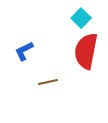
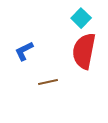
red semicircle: moved 2 px left
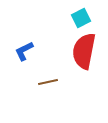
cyan square: rotated 18 degrees clockwise
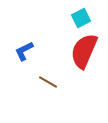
red semicircle: rotated 12 degrees clockwise
brown line: rotated 42 degrees clockwise
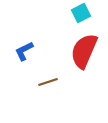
cyan square: moved 5 px up
brown line: rotated 48 degrees counterclockwise
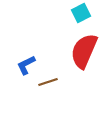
blue L-shape: moved 2 px right, 14 px down
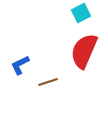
blue L-shape: moved 6 px left
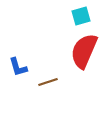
cyan square: moved 3 px down; rotated 12 degrees clockwise
blue L-shape: moved 2 px left, 2 px down; rotated 80 degrees counterclockwise
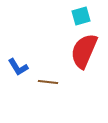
blue L-shape: rotated 15 degrees counterclockwise
brown line: rotated 24 degrees clockwise
